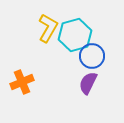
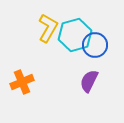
blue circle: moved 3 px right, 11 px up
purple semicircle: moved 1 px right, 2 px up
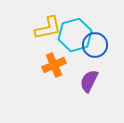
yellow L-shape: rotated 48 degrees clockwise
orange cross: moved 32 px right, 17 px up
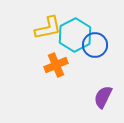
cyan hexagon: rotated 12 degrees counterclockwise
orange cross: moved 2 px right
purple semicircle: moved 14 px right, 16 px down
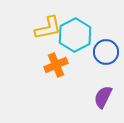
blue circle: moved 11 px right, 7 px down
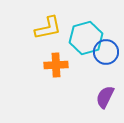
cyan hexagon: moved 11 px right, 3 px down; rotated 12 degrees clockwise
orange cross: rotated 20 degrees clockwise
purple semicircle: moved 2 px right
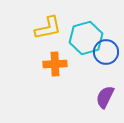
orange cross: moved 1 px left, 1 px up
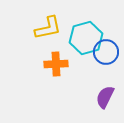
orange cross: moved 1 px right
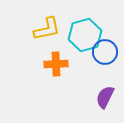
yellow L-shape: moved 1 px left, 1 px down
cyan hexagon: moved 1 px left, 3 px up
blue circle: moved 1 px left
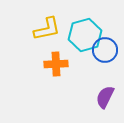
blue circle: moved 2 px up
